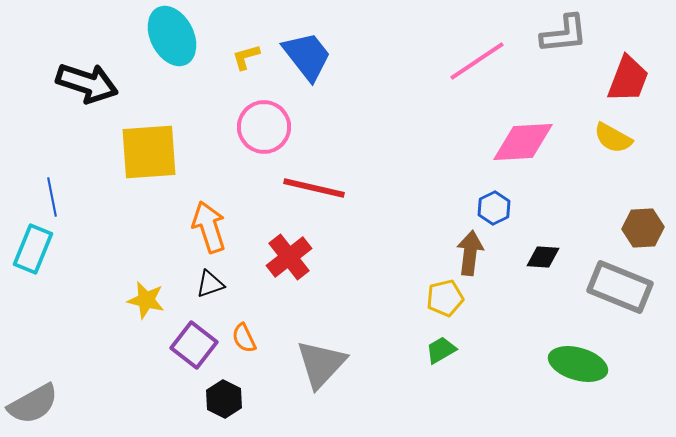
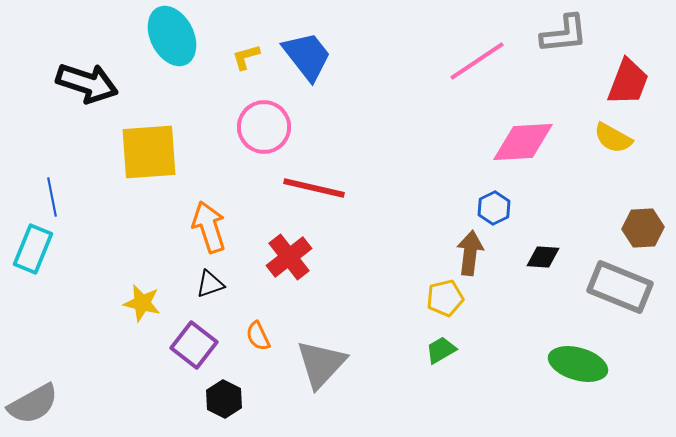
red trapezoid: moved 3 px down
yellow star: moved 4 px left, 3 px down
orange semicircle: moved 14 px right, 2 px up
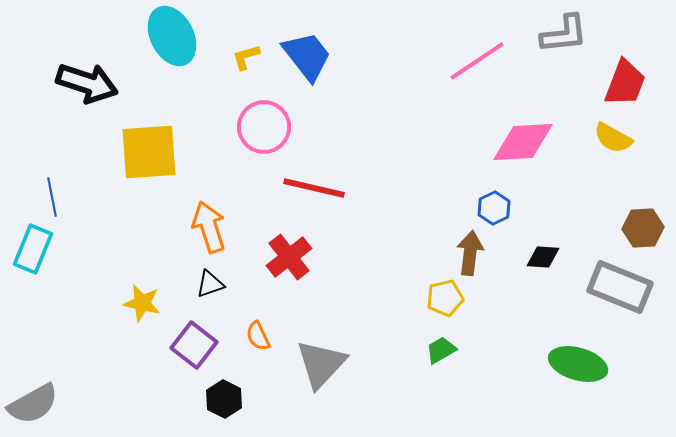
red trapezoid: moved 3 px left, 1 px down
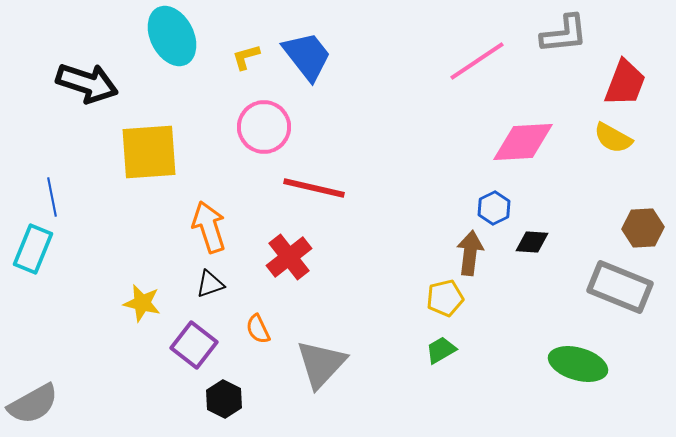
black diamond: moved 11 px left, 15 px up
orange semicircle: moved 7 px up
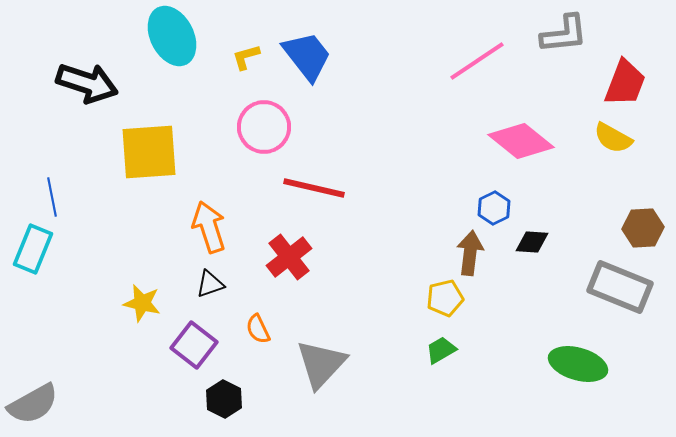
pink diamond: moved 2 px left, 1 px up; rotated 42 degrees clockwise
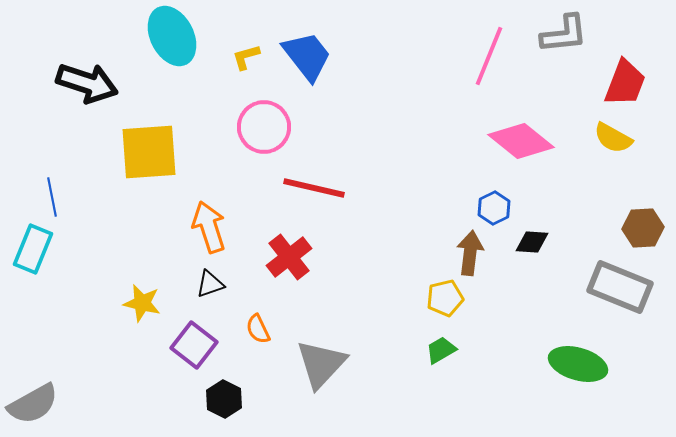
pink line: moved 12 px right, 5 px up; rotated 34 degrees counterclockwise
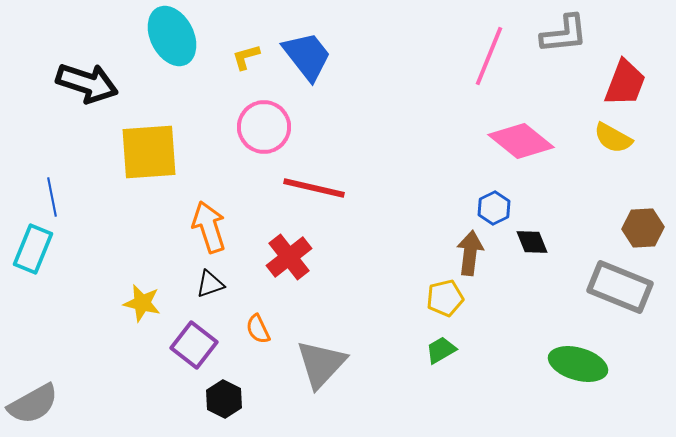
black diamond: rotated 64 degrees clockwise
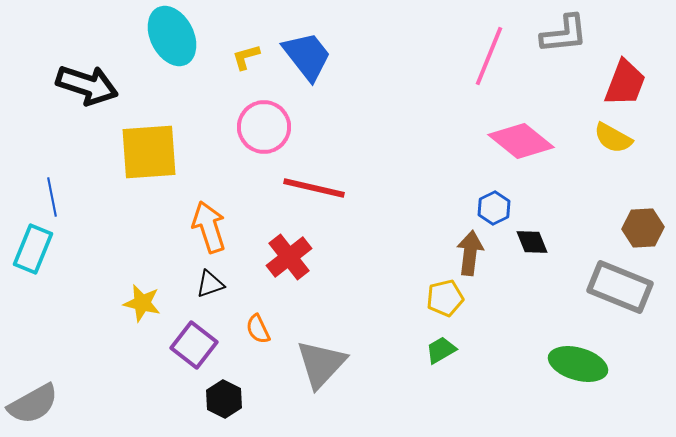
black arrow: moved 2 px down
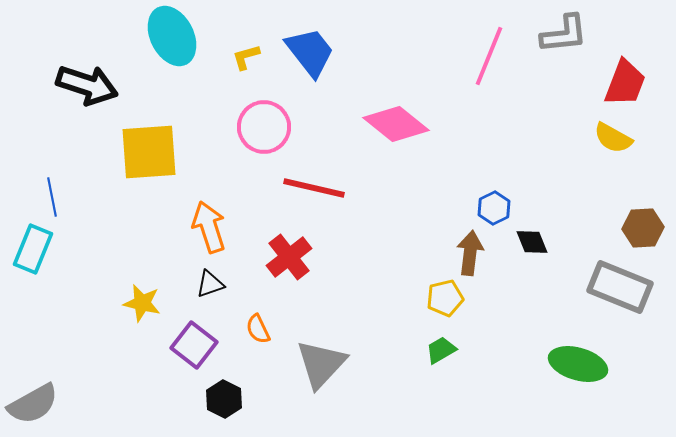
blue trapezoid: moved 3 px right, 4 px up
pink diamond: moved 125 px left, 17 px up
